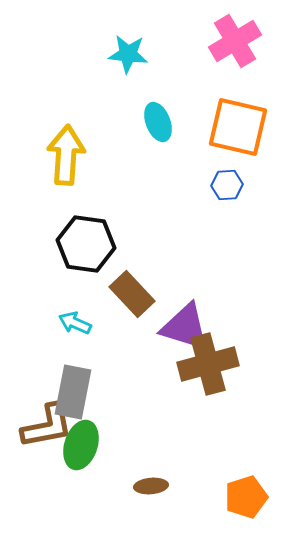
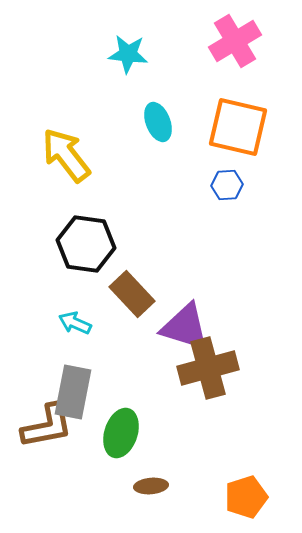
yellow arrow: rotated 42 degrees counterclockwise
brown cross: moved 4 px down
green ellipse: moved 40 px right, 12 px up
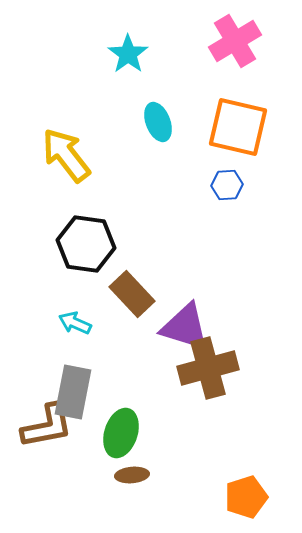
cyan star: rotated 30 degrees clockwise
brown ellipse: moved 19 px left, 11 px up
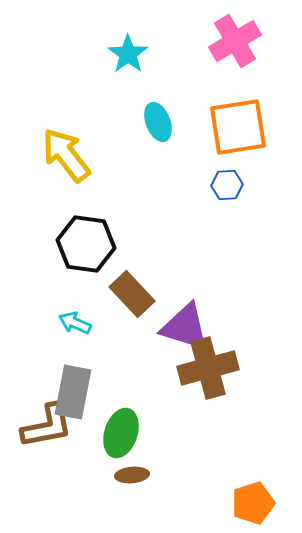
orange square: rotated 22 degrees counterclockwise
orange pentagon: moved 7 px right, 6 px down
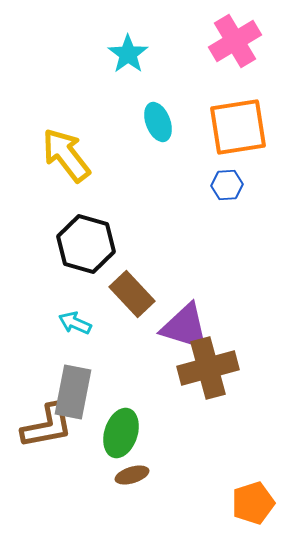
black hexagon: rotated 8 degrees clockwise
brown ellipse: rotated 12 degrees counterclockwise
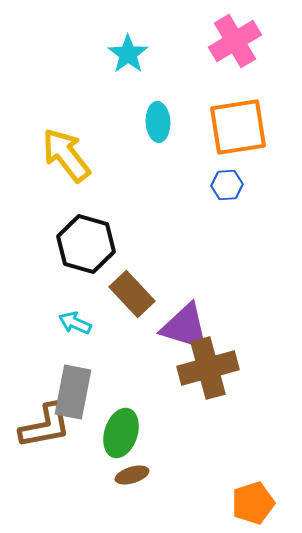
cyan ellipse: rotated 18 degrees clockwise
brown L-shape: moved 2 px left
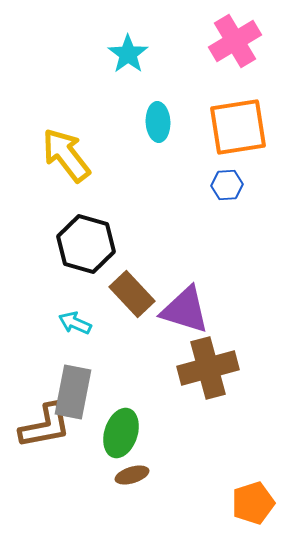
purple triangle: moved 17 px up
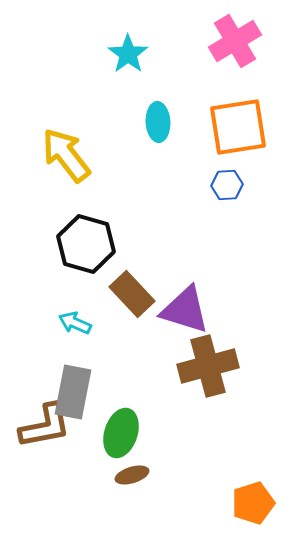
brown cross: moved 2 px up
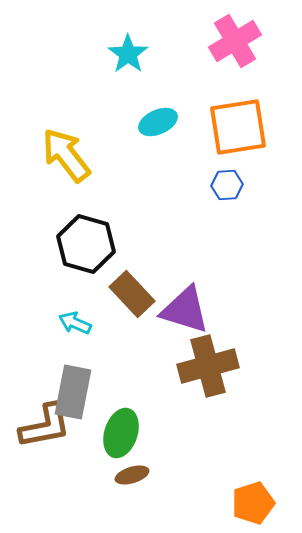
cyan ellipse: rotated 69 degrees clockwise
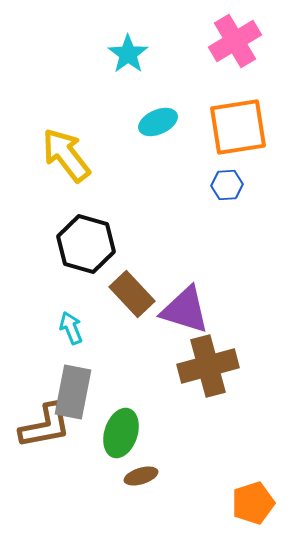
cyan arrow: moved 4 px left, 5 px down; rotated 44 degrees clockwise
brown ellipse: moved 9 px right, 1 px down
